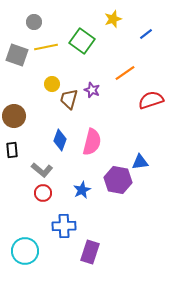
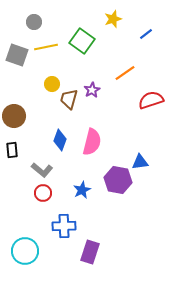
purple star: rotated 21 degrees clockwise
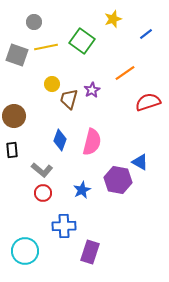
red semicircle: moved 3 px left, 2 px down
blue triangle: rotated 36 degrees clockwise
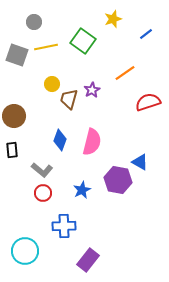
green square: moved 1 px right
purple rectangle: moved 2 px left, 8 px down; rotated 20 degrees clockwise
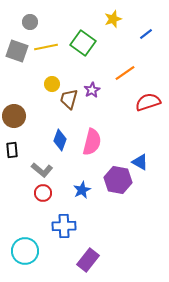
gray circle: moved 4 px left
green square: moved 2 px down
gray square: moved 4 px up
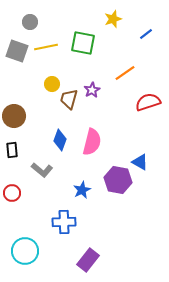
green square: rotated 25 degrees counterclockwise
red circle: moved 31 px left
blue cross: moved 4 px up
